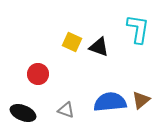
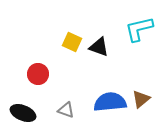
cyan L-shape: moved 1 px right; rotated 112 degrees counterclockwise
brown triangle: moved 1 px up
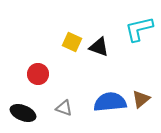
gray triangle: moved 2 px left, 2 px up
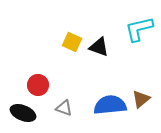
red circle: moved 11 px down
blue semicircle: moved 3 px down
